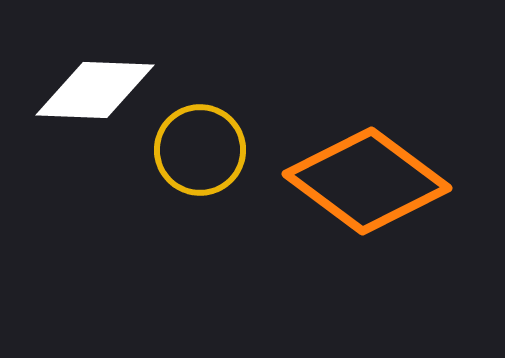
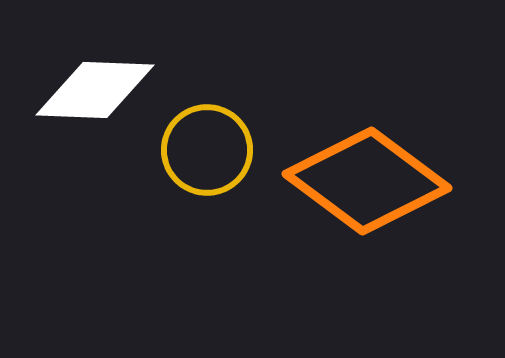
yellow circle: moved 7 px right
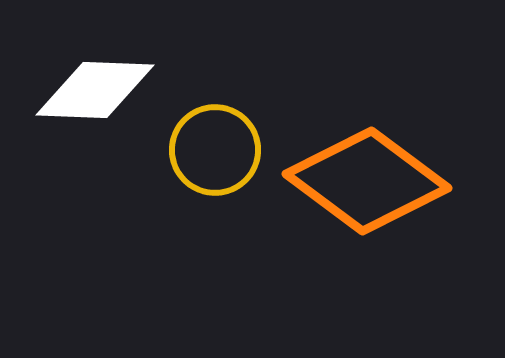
yellow circle: moved 8 px right
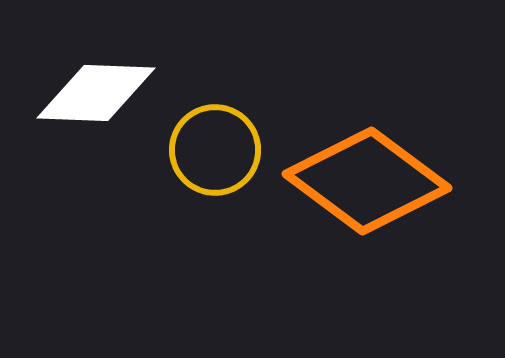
white diamond: moved 1 px right, 3 px down
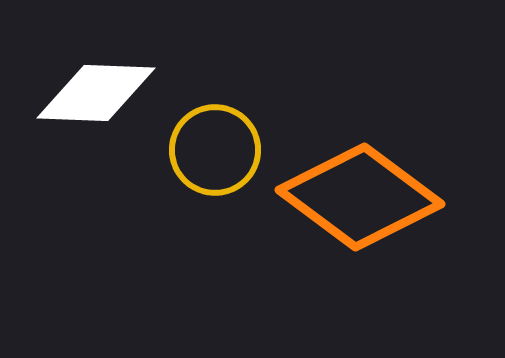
orange diamond: moved 7 px left, 16 px down
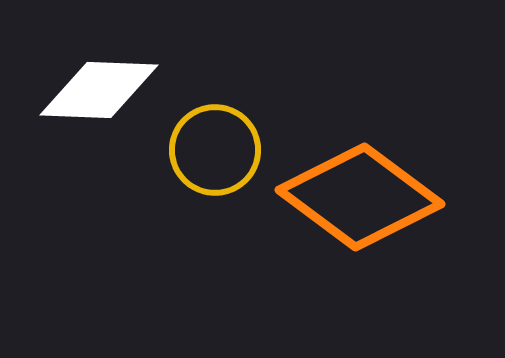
white diamond: moved 3 px right, 3 px up
